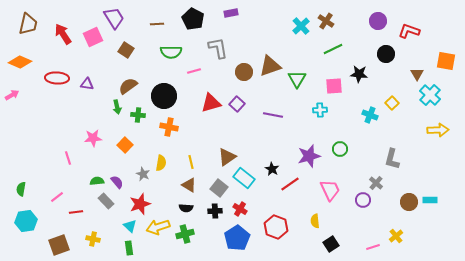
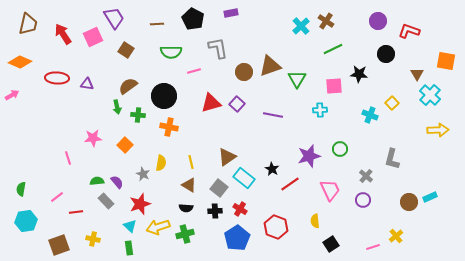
gray cross at (376, 183): moved 10 px left, 7 px up
cyan rectangle at (430, 200): moved 3 px up; rotated 24 degrees counterclockwise
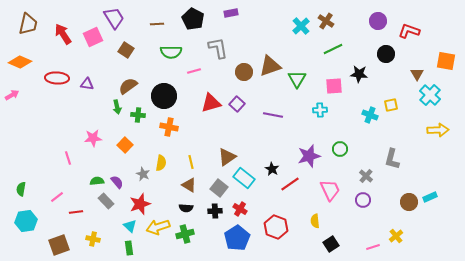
yellow square at (392, 103): moved 1 px left, 2 px down; rotated 32 degrees clockwise
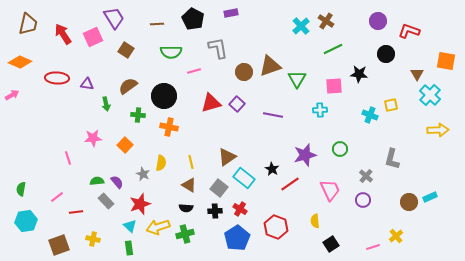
green arrow at (117, 107): moved 11 px left, 3 px up
purple star at (309, 156): moved 4 px left, 1 px up
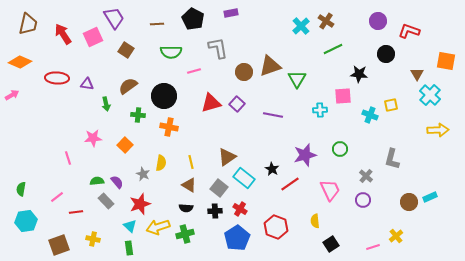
pink square at (334, 86): moved 9 px right, 10 px down
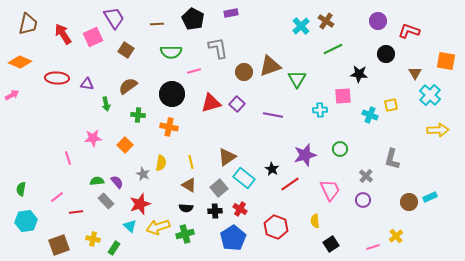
brown triangle at (417, 74): moved 2 px left, 1 px up
black circle at (164, 96): moved 8 px right, 2 px up
gray square at (219, 188): rotated 12 degrees clockwise
blue pentagon at (237, 238): moved 4 px left
green rectangle at (129, 248): moved 15 px left; rotated 40 degrees clockwise
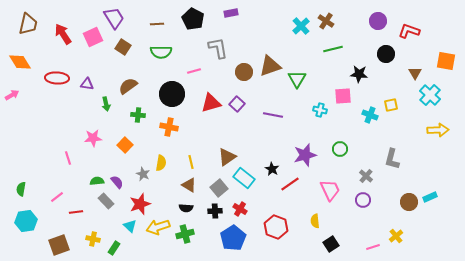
green line at (333, 49): rotated 12 degrees clockwise
brown square at (126, 50): moved 3 px left, 3 px up
green semicircle at (171, 52): moved 10 px left
orange diamond at (20, 62): rotated 35 degrees clockwise
cyan cross at (320, 110): rotated 16 degrees clockwise
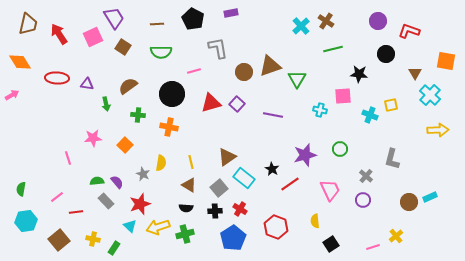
red arrow at (63, 34): moved 4 px left
brown square at (59, 245): moved 5 px up; rotated 20 degrees counterclockwise
